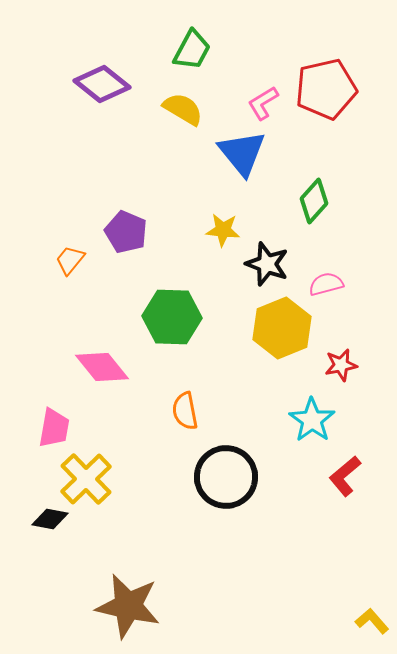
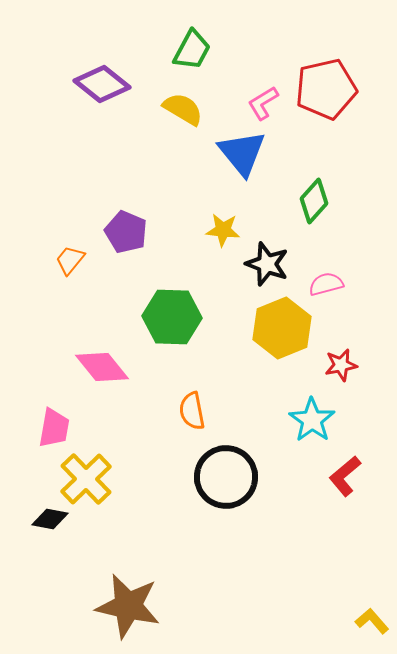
orange semicircle: moved 7 px right
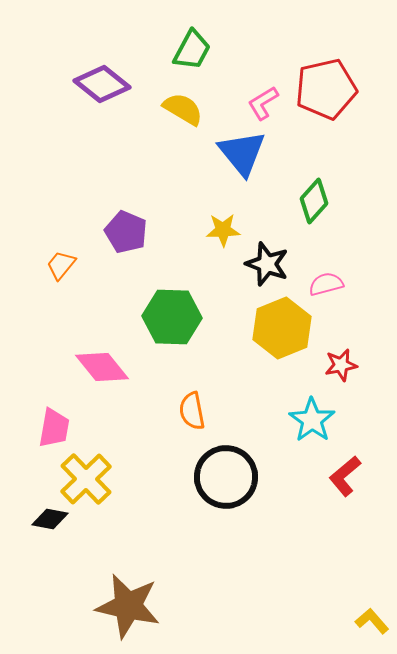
yellow star: rotated 8 degrees counterclockwise
orange trapezoid: moved 9 px left, 5 px down
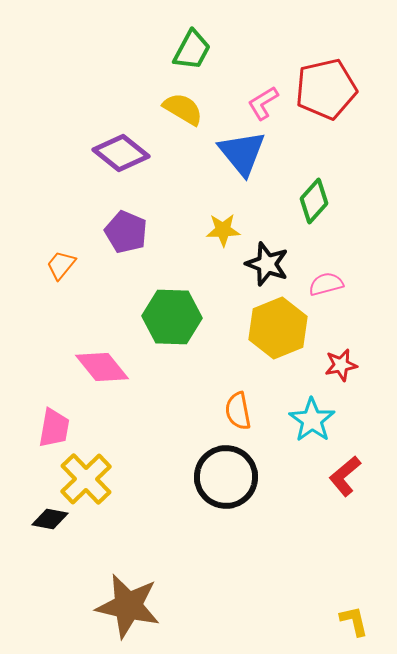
purple diamond: moved 19 px right, 69 px down
yellow hexagon: moved 4 px left
orange semicircle: moved 46 px right
yellow L-shape: moved 18 px left; rotated 28 degrees clockwise
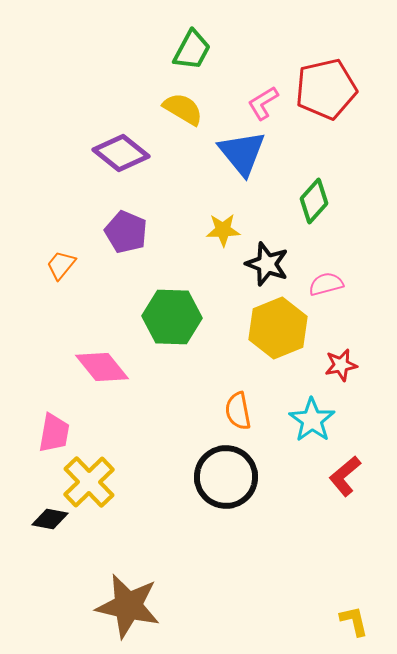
pink trapezoid: moved 5 px down
yellow cross: moved 3 px right, 3 px down
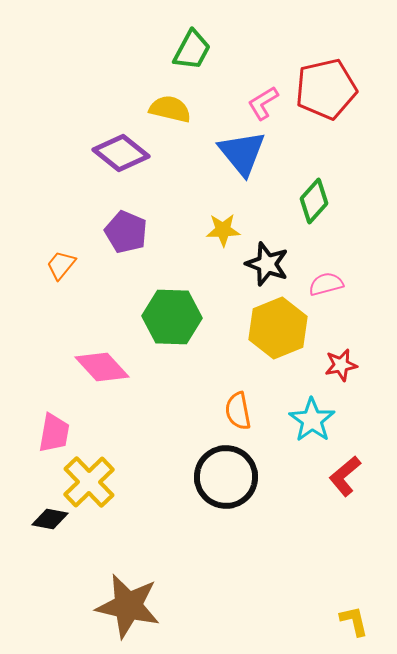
yellow semicircle: moved 13 px left; rotated 18 degrees counterclockwise
pink diamond: rotated 4 degrees counterclockwise
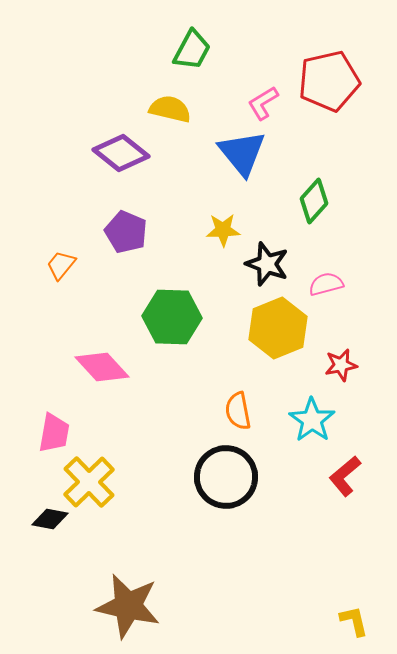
red pentagon: moved 3 px right, 8 px up
